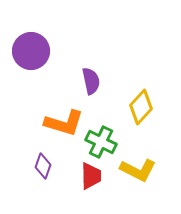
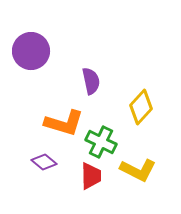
purple diamond: moved 1 px right, 4 px up; rotated 70 degrees counterclockwise
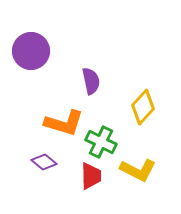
yellow diamond: moved 2 px right
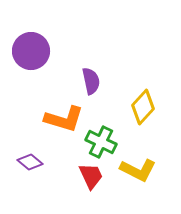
orange L-shape: moved 4 px up
purple diamond: moved 14 px left
red trapezoid: rotated 24 degrees counterclockwise
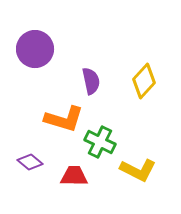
purple circle: moved 4 px right, 2 px up
yellow diamond: moved 1 px right, 26 px up
green cross: moved 1 px left
red trapezoid: moved 17 px left; rotated 64 degrees counterclockwise
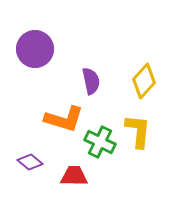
yellow L-shape: moved 39 px up; rotated 111 degrees counterclockwise
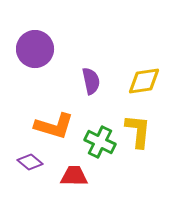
yellow diamond: rotated 40 degrees clockwise
orange L-shape: moved 10 px left, 7 px down
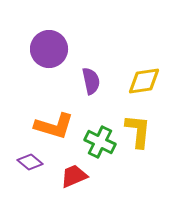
purple circle: moved 14 px right
red trapezoid: rotated 24 degrees counterclockwise
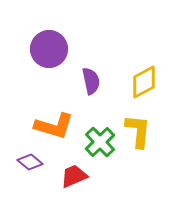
yellow diamond: moved 1 px down; rotated 20 degrees counterclockwise
green cross: rotated 20 degrees clockwise
